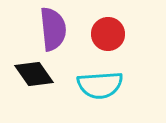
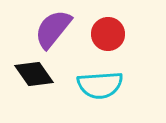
purple semicircle: rotated 135 degrees counterclockwise
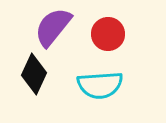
purple semicircle: moved 2 px up
black diamond: rotated 60 degrees clockwise
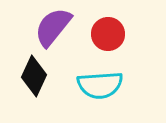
black diamond: moved 2 px down
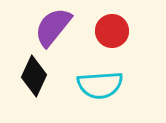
red circle: moved 4 px right, 3 px up
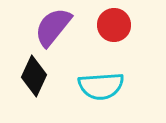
red circle: moved 2 px right, 6 px up
cyan semicircle: moved 1 px right, 1 px down
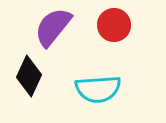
black diamond: moved 5 px left
cyan semicircle: moved 3 px left, 3 px down
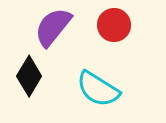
black diamond: rotated 6 degrees clockwise
cyan semicircle: rotated 36 degrees clockwise
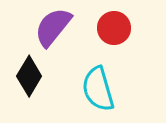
red circle: moved 3 px down
cyan semicircle: rotated 42 degrees clockwise
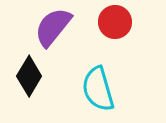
red circle: moved 1 px right, 6 px up
